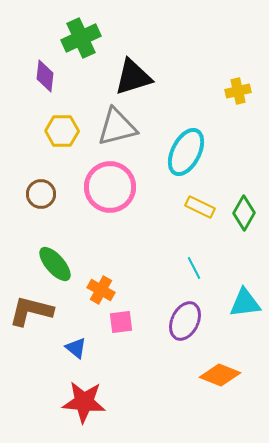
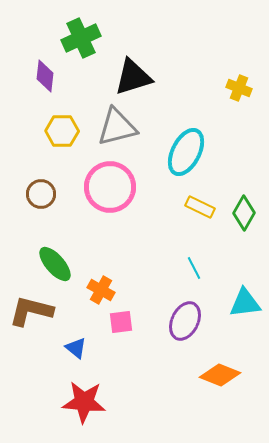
yellow cross: moved 1 px right, 3 px up; rotated 35 degrees clockwise
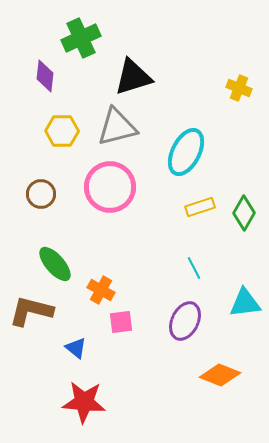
yellow rectangle: rotated 44 degrees counterclockwise
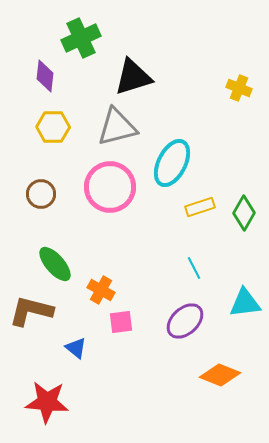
yellow hexagon: moved 9 px left, 4 px up
cyan ellipse: moved 14 px left, 11 px down
purple ellipse: rotated 21 degrees clockwise
red star: moved 37 px left
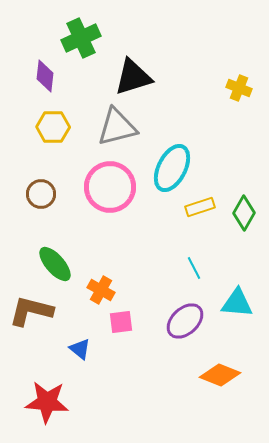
cyan ellipse: moved 5 px down
cyan triangle: moved 8 px left; rotated 12 degrees clockwise
blue triangle: moved 4 px right, 1 px down
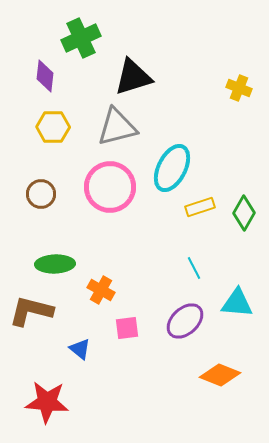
green ellipse: rotated 51 degrees counterclockwise
pink square: moved 6 px right, 6 px down
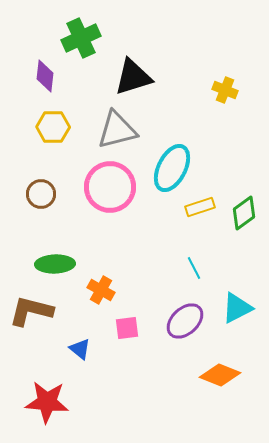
yellow cross: moved 14 px left, 2 px down
gray triangle: moved 3 px down
green diamond: rotated 24 degrees clockwise
cyan triangle: moved 5 px down; rotated 32 degrees counterclockwise
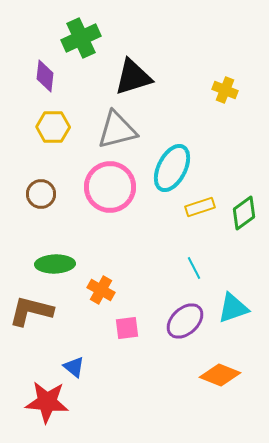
cyan triangle: moved 4 px left; rotated 8 degrees clockwise
blue triangle: moved 6 px left, 18 px down
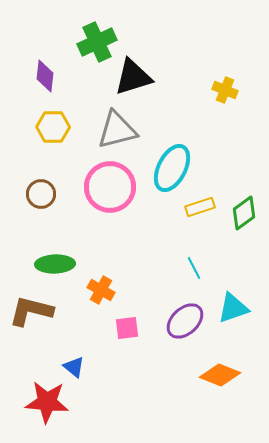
green cross: moved 16 px right, 4 px down
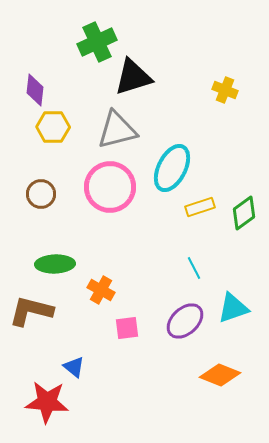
purple diamond: moved 10 px left, 14 px down
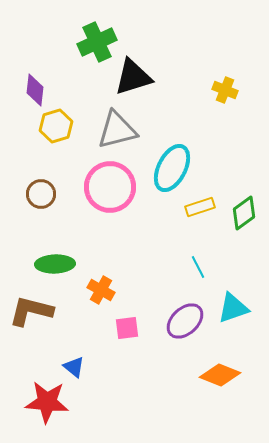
yellow hexagon: moved 3 px right, 1 px up; rotated 16 degrees counterclockwise
cyan line: moved 4 px right, 1 px up
